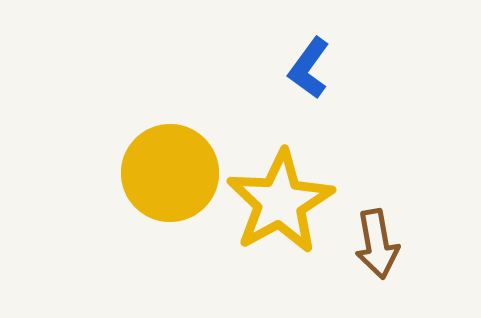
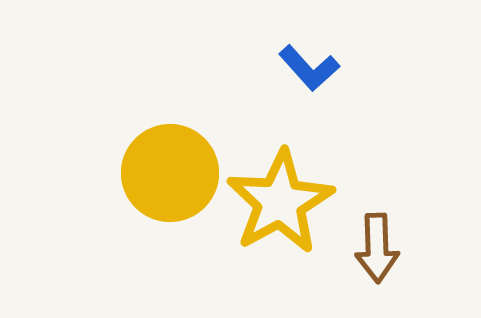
blue L-shape: rotated 78 degrees counterclockwise
brown arrow: moved 4 px down; rotated 8 degrees clockwise
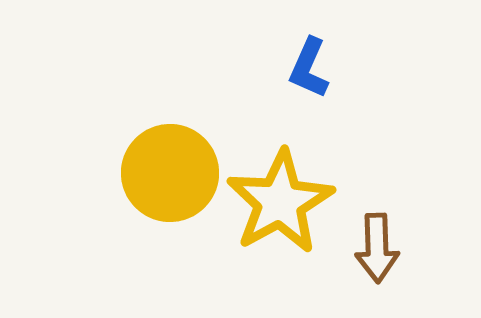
blue L-shape: rotated 66 degrees clockwise
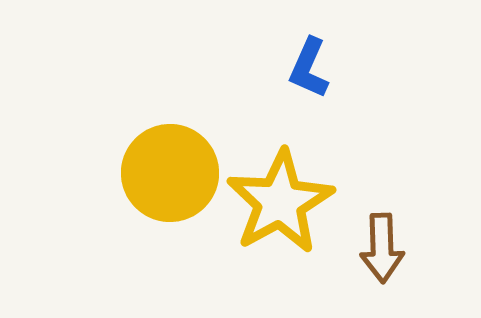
brown arrow: moved 5 px right
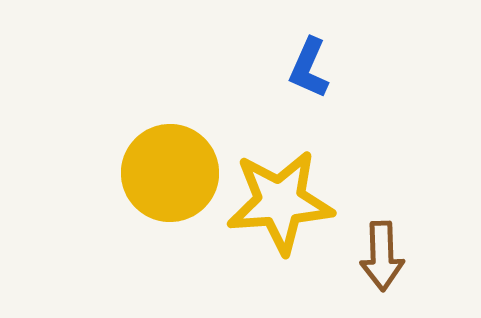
yellow star: rotated 25 degrees clockwise
brown arrow: moved 8 px down
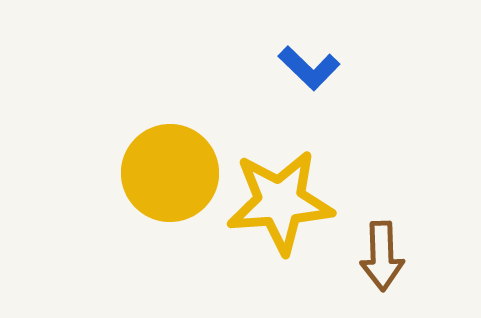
blue L-shape: rotated 70 degrees counterclockwise
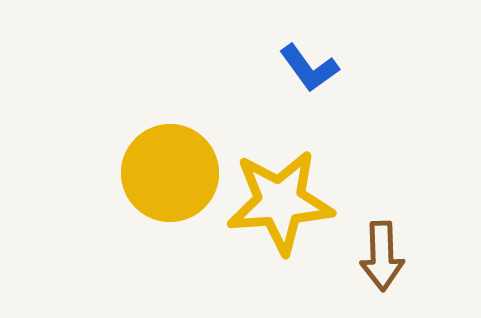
blue L-shape: rotated 10 degrees clockwise
